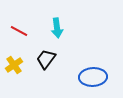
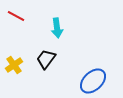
red line: moved 3 px left, 15 px up
blue ellipse: moved 4 px down; rotated 40 degrees counterclockwise
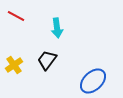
black trapezoid: moved 1 px right, 1 px down
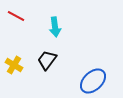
cyan arrow: moved 2 px left, 1 px up
yellow cross: rotated 24 degrees counterclockwise
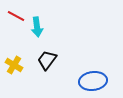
cyan arrow: moved 18 px left
blue ellipse: rotated 36 degrees clockwise
